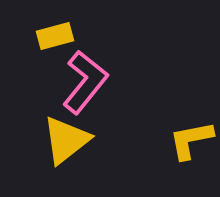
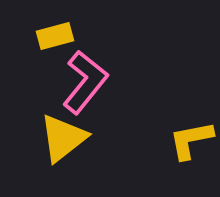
yellow triangle: moved 3 px left, 2 px up
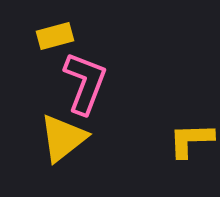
pink L-shape: moved 1 px down; rotated 18 degrees counterclockwise
yellow L-shape: rotated 9 degrees clockwise
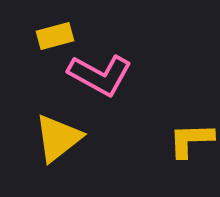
pink L-shape: moved 15 px right, 8 px up; rotated 98 degrees clockwise
yellow triangle: moved 5 px left
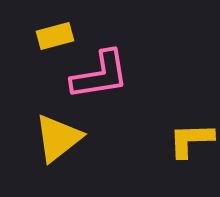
pink L-shape: rotated 38 degrees counterclockwise
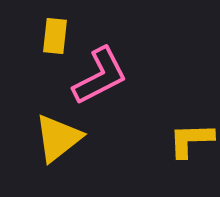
yellow rectangle: rotated 69 degrees counterclockwise
pink L-shape: moved 1 px down; rotated 18 degrees counterclockwise
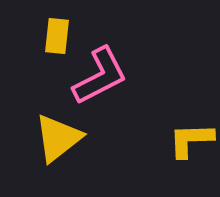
yellow rectangle: moved 2 px right
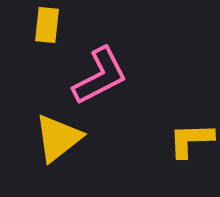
yellow rectangle: moved 10 px left, 11 px up
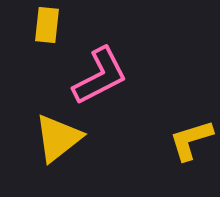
yellow L-shape: rotated 15 degrees counterclockwise
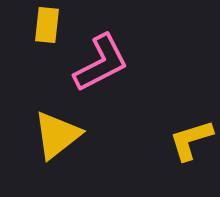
pink L-shape: moved 1 px right, 13 px up
yellow triangle: moved 1 px left, 3 px up
